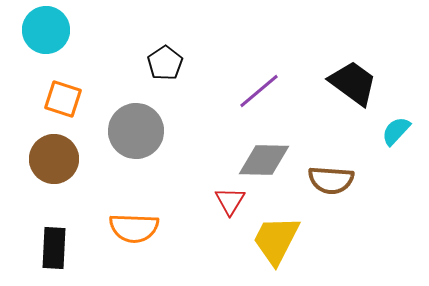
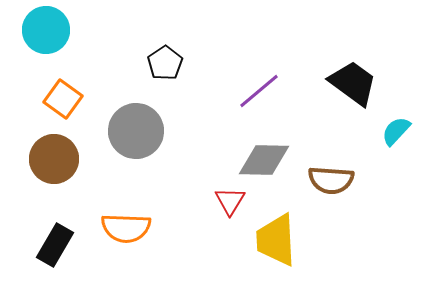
orange square: rotated 18 degrees clockwise
orange semicircle: moved 8 px left
yellow trapezoid: rotated 30 degrees counterclockwise
black rectangle: moved 1 px right, 3 px up; rotated 27 degrees clockwise
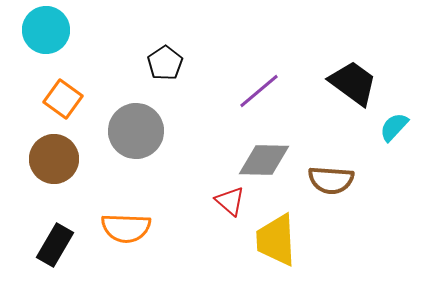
cyan semicircle: moved 2 px left, 4 px up
red triangle: rotated 20 degrees counterclockwise
